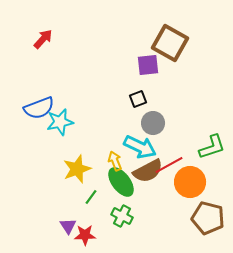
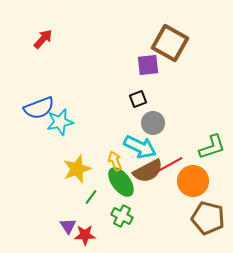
orange circle: moved 3 px right, 1 px up
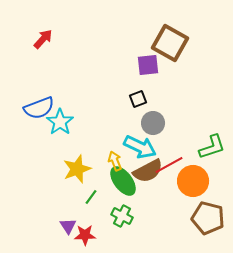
cyan star: rotated 24 degrees counterclockwise
green ellipse: moved 2 px right, 1 px up
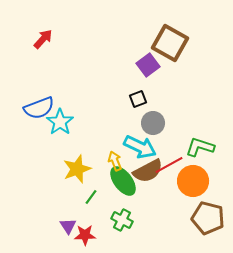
purple square: rotated 30 degrees counterclockwise
green L-shape: moved 12 px left; rotated 144 degrees counterclockwise
green cross: moved 4 px down
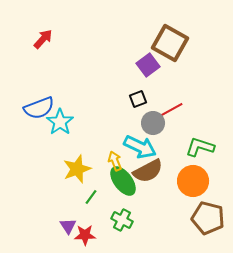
red line: moved 54 px up
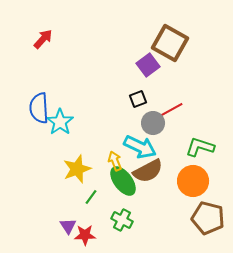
blue semicircle: rotated 108 degrees clockwise
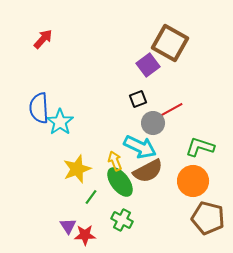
green ellipse: moved 3 px left, 1 px down
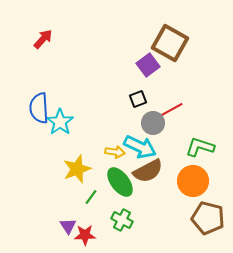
yellow arrow: moved 9 px up; rotated 120 degrees clockwise
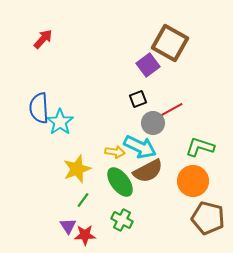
green line: moved 8 px left, 3 px down
